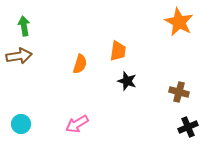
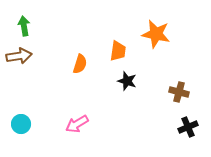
orange star: moved 23 px left, 12 px down; rotated 16 degrees counterclockwise
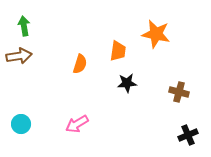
black star: moved 2 px down; rotated 24 degrees counterclockwise
black cross: moved 8 px down
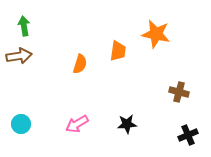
black star: moved 41 px down
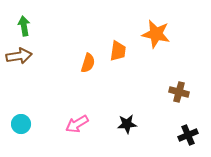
orange semicircle: moved 8 px right, 1 px up
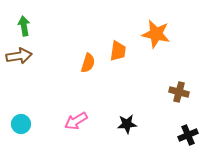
pink arrow: moved 1 px left, 3 px up
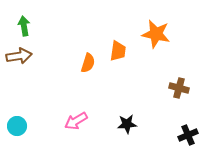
brown cross: moved 4 px up
cyan circle: moved 4 px left, 2 px down
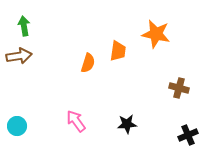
pink arrow: rotated 85 degrees clockwise
